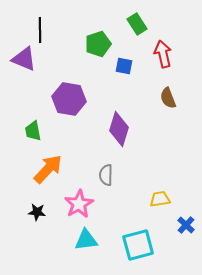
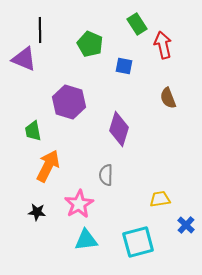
green pentagon: moved 8 px left; rotated 30 degrees counterclockwise
red arrow: moved 9 px up
purple hexagon: moved 3 px down; rotated 8 degrees clockwise
orange arrow: moved 3 px up; rotated 16 degrees counterclockwise
cyan square: moved 3 px up
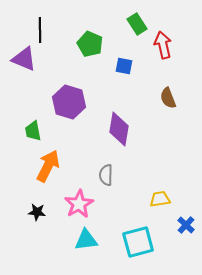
purple diamond: rotated 8 degrees counterclockwise
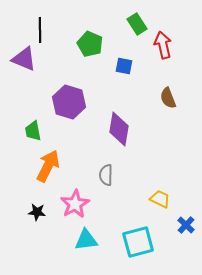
yellow trapezoid: rotated 35 degrees clockwise
pink star: moved 4 px left
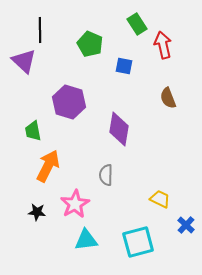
purple triangle: moved 2 px down; rotated 20 degrees clockwise
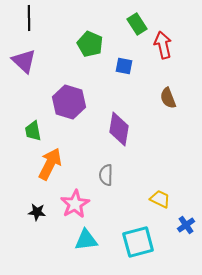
black line: moved 11 px left, 12 px up
orange arrow: moved 2 px right, 2 px up
blue cross: rotated 12 degrees clockwise
